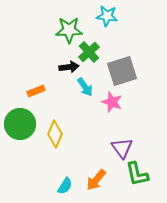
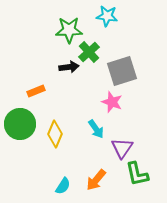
cyan arrow: moved 11 px right, 42 px down
purple triangle: rotated 10 degrees clockwise
cyan semicircle: moved 2 px left
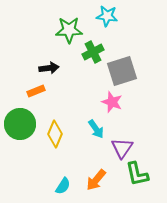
green cross: moved 4 px right; rotated 15 degrees clockwise
black arrow: moved 20 px left, 1 px down
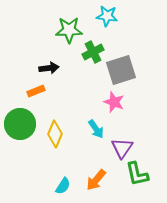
gray square: moved 1 px left, 1 px up
pink star: moved 2 px right
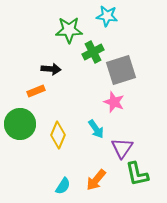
black arrow: moved 2 px right, 1 px down; rotated 12 degrees clockwise
yellow diamond: moved 3 px right, 1 px down
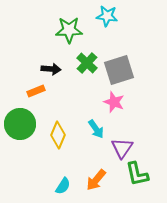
green cross: moved 6 px left, 11 px down; rotated 20 degrees counterclockwise
gray square: moved 2 px left
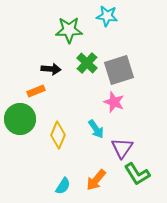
green circle: moved 5 px up
green L-shape: rotated 20 degrees counterclockwise
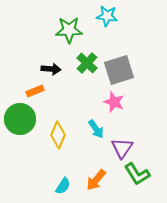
orange rectangle: moved 1 px left
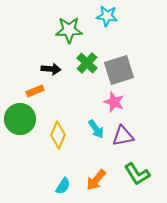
purple triangle: moved 1 px right, 12 px up; rotated 45 degrees clockwise
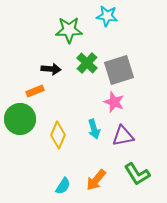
cyan arrow: moved 2 px left; rotated 18 degrees clockwise
